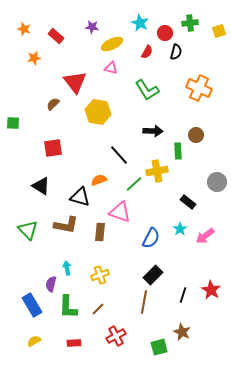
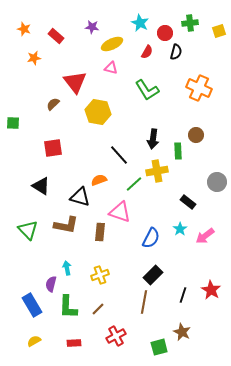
black arrow at (153, 131): moved 8 px down; rotated 96 degrees clockwise
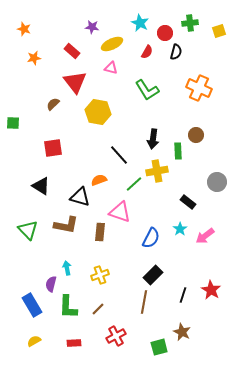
red rectangle at (56, 36): moved 16 px right, 15 px down
